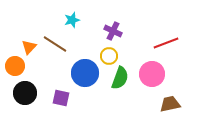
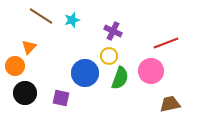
brown line: moved 14 px left, 28 px up
pink circle: moved 1 px left, 3 px up
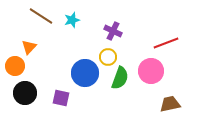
yellow circle: moved 1 px left, 1 px down
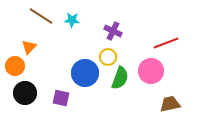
cyan star: rotated 21 degrees clockwise
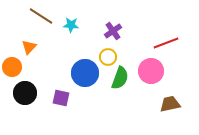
cyan star: moved 1 px left, 5 px down
purple cross: rotated 30 degrees clockwise
orange circle: moved 3 px left, 1 px down
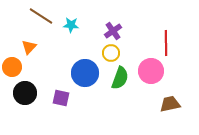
red line: rotated 70 degrees counterclockwise
yellow circle: moved 3 px right, 4 px up
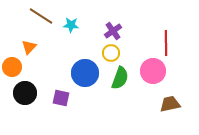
pink circle: moved 2 px right
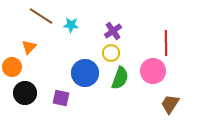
brown trapezoid: rotated 45 degrees counterclockwise
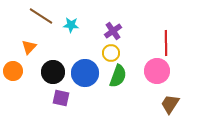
orange circle: moved 1 px right, 4 px down
pink circle: moved 4 px right
green semicircle: moved 2 px left, 2 px up
black circle: moved 28 px right, 21 px up
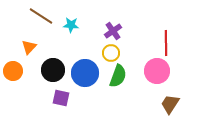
black circle: moved 2 px up
